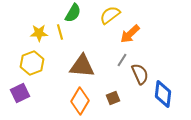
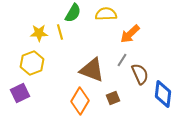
yellow semicircle: moved 4 px left, 1 px up; rotated 35 degrees clockwise
brown triangle: moved 10 px right, 4 px down; rotated 16 degrees clockwise
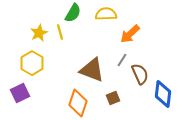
yellow star: rotated 24 degrees counterclockwise
yellow hexagon: rotated 10 degrees counterclockwise
orange diamond: moved 2 px left, 2 px down; rotated 12 degrees counterclockwise
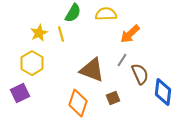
yellow line: moved 1 px right, 2 px down
blue diamond: moved 2 px up
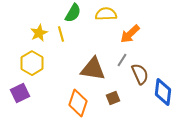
brown triangle: moved 1 px right, 1 px up; rotated 12 degrees counterclockwise
